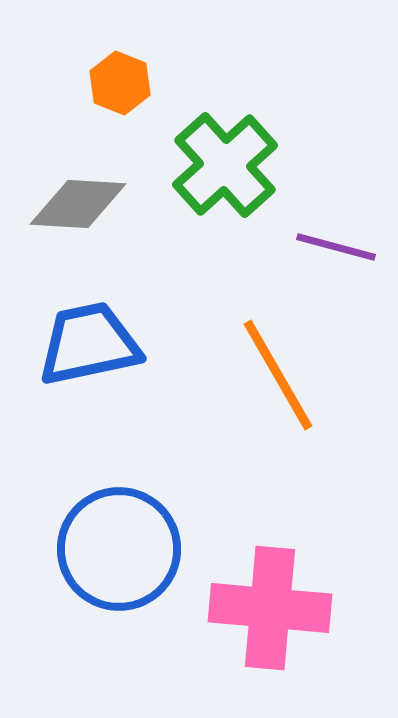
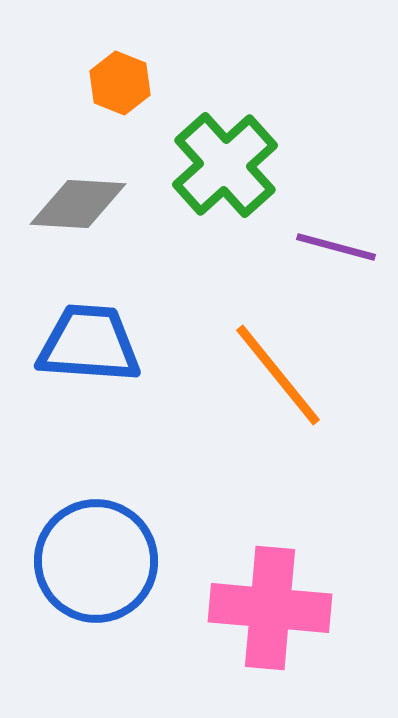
blue trapezoid: rotated 16 degrees clockwise
orange line: rotated 9 degrees counterclockwise
blue circle: moved 23 px left, 12 px down
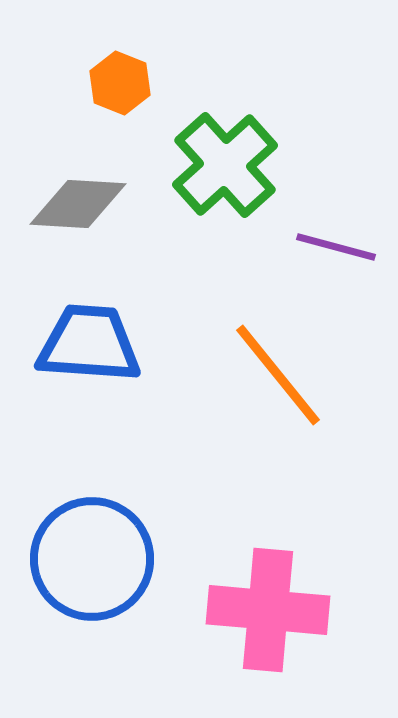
blue circle: moved 4 px left, 2 px up
pink cross: moved 2 px left, 2 px down
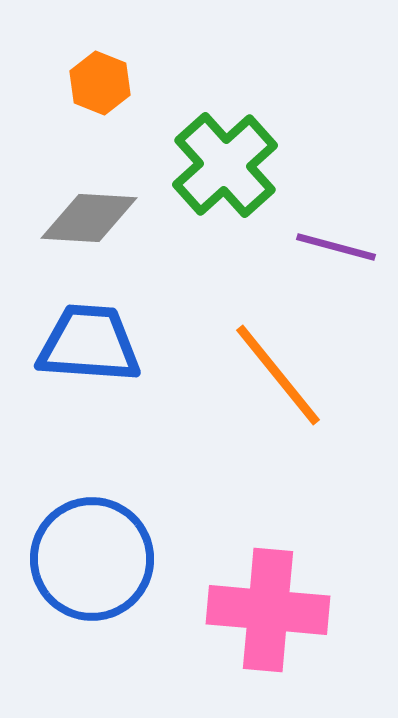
orange hexagon: moved 20 px left
gray diamond: moved 11 px right, 14 px down
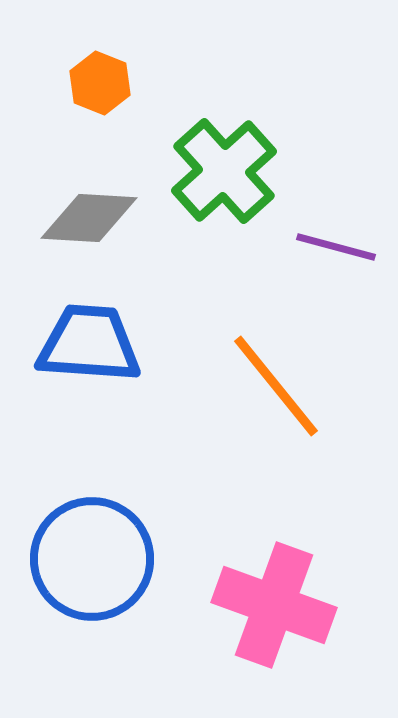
green cross: moved 1 px left, 6 px down
orange line: moved 2 px left, 11 px down
pink cross: moved 6 px right, 5 px up; rotated 15 degrees clockwise
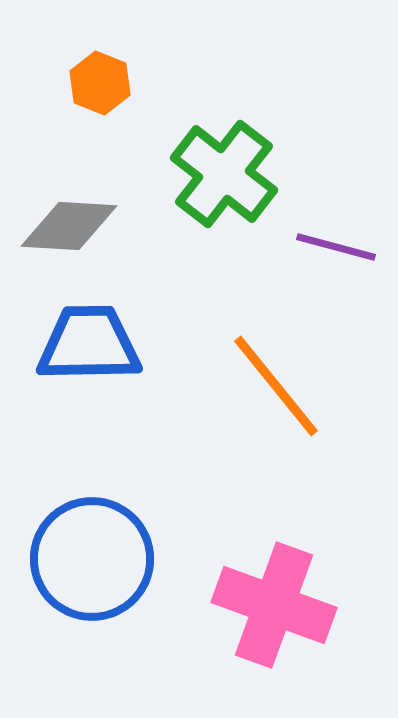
green cross: moved 3 px down; rotated 10 degrees counterclockwise
gray diamond: moved 20 px left, 8 px down
blue trapezoid: rotated 5 degrees counterclockwise
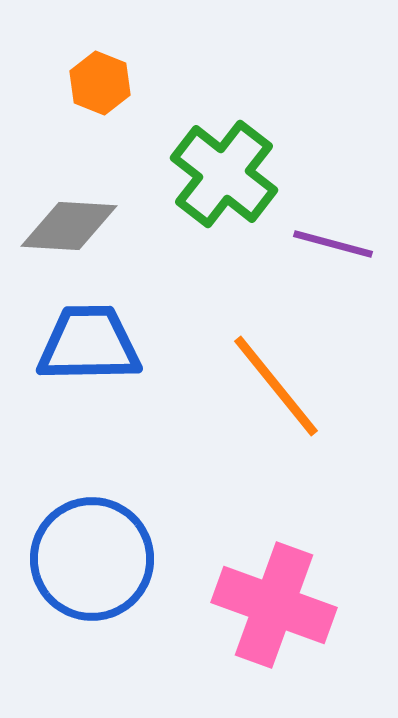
purple line: moved 3 px left, 3 px up
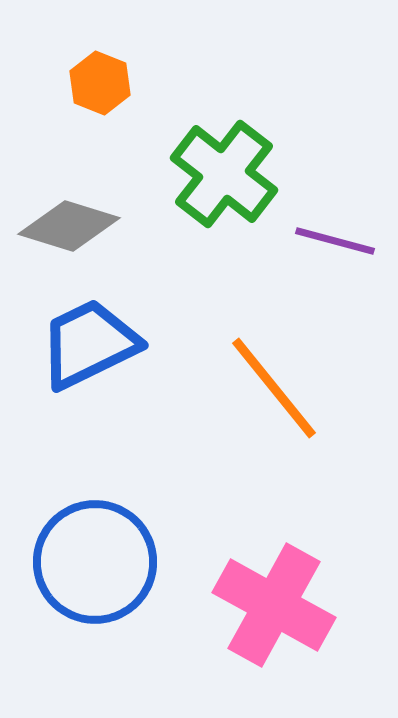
gray diamond: rotated 14 degrees clockwise
purple line: moved 2 px right, 3 px up
blue trapezoid: rotated 25 degrees counterclockwise
orange line: moved 2 px left, 2 px down
blue circle: moved 3 px right, 3 px down
pink cross: rotated 9 degrees clockwise
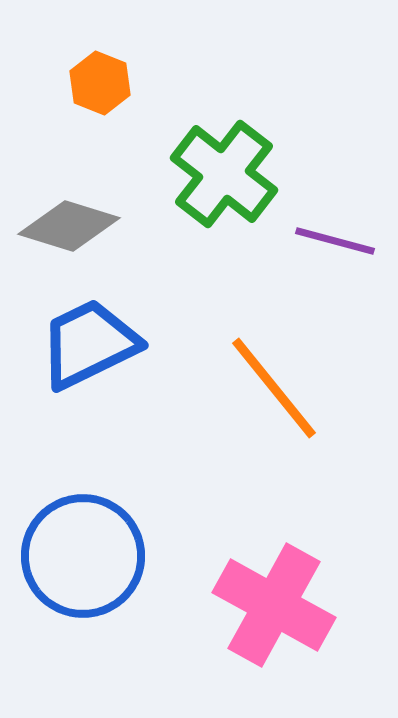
blue circle: moved 12 px left, 6 px up
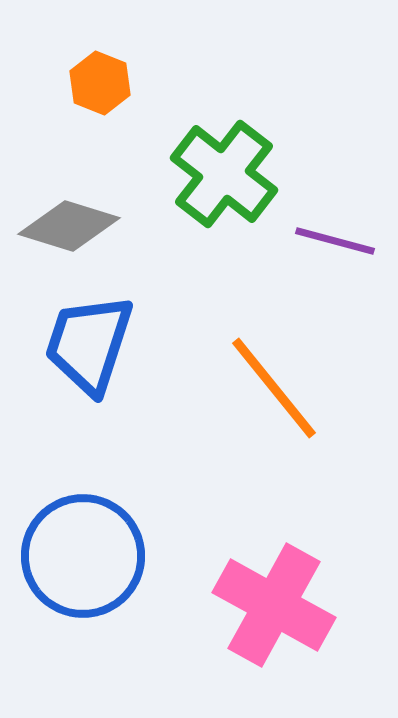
blue trapezoid: rotated 46 degrees counterclockwise
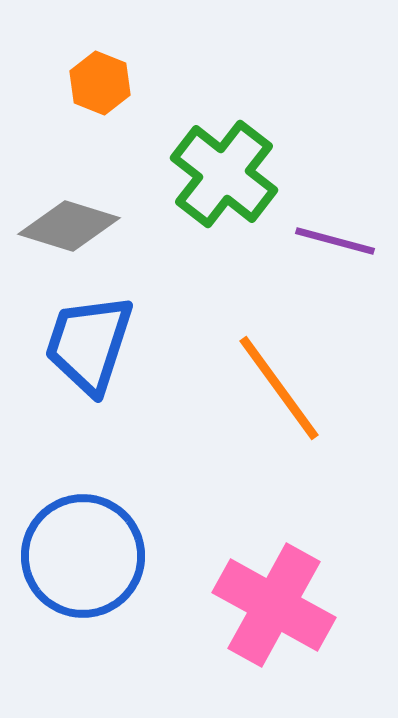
orange line: moved 5 px right; rotated 3 degrees clockwise
